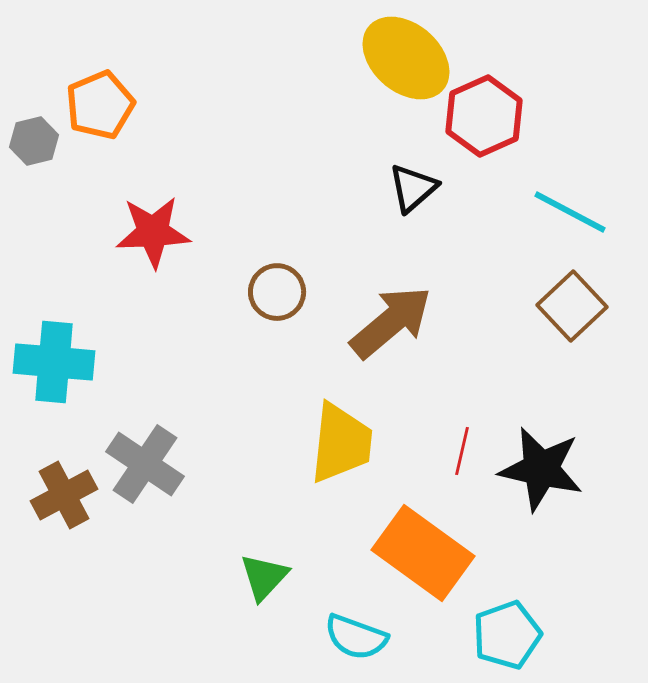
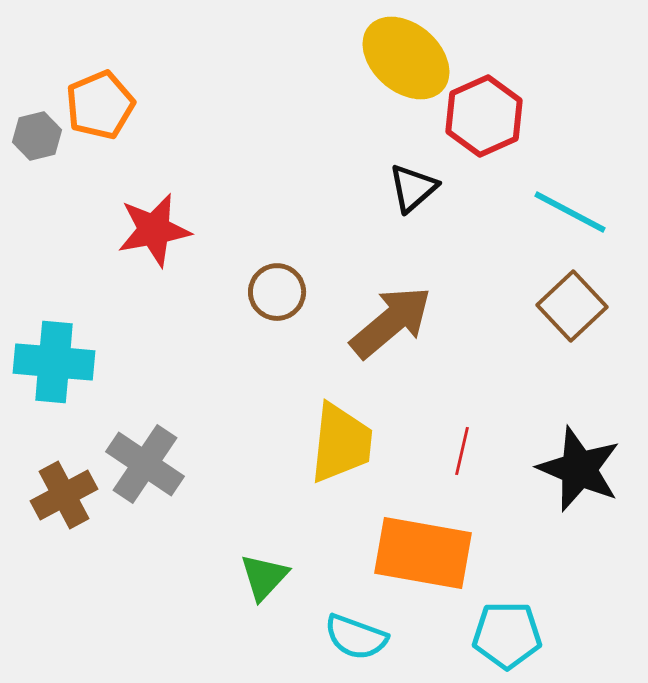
gray hexagon: moved 3 px right, 5 px up
red star: moved 1 px right, 2 px up; rotated 8 degrees counterclockwise
black star: moved 38 px right; rotated 10 degrees clockwise
orange rectangle: rotated 26 degrees counterclockwise
cyan pentagon: rotated 20 degrees clockwise
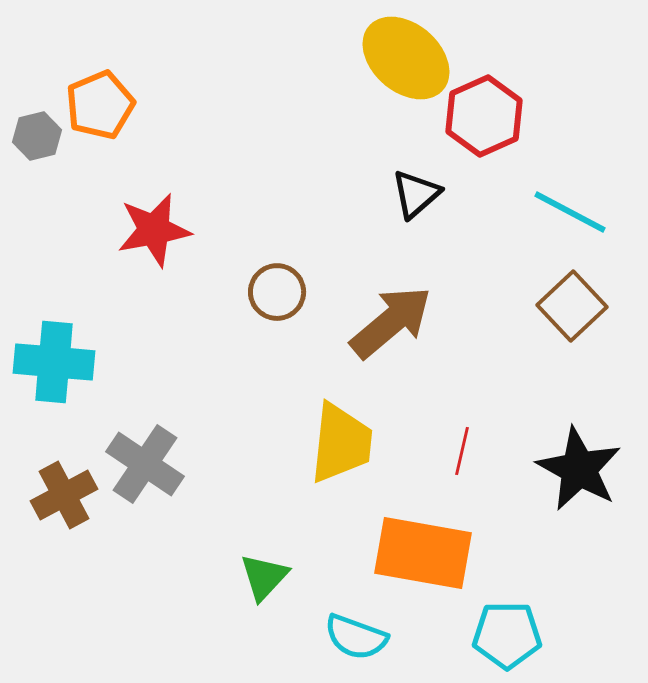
black triangle: moved 3 px right, 6 px down
black star: rotated 6 degrees clockwise
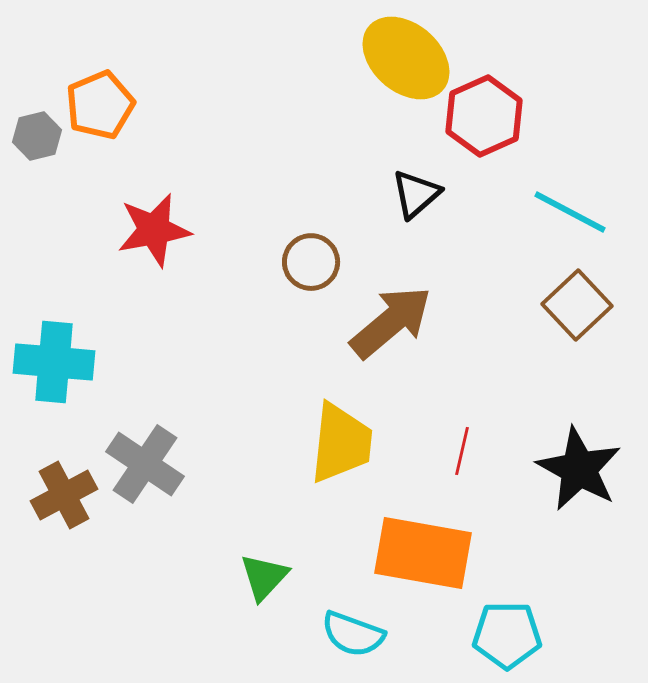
brown circle: moved 34 px right, 30 px up
brown square: moved 5 px right, 1 px up
cyan semicircle: moved 3 px left, 3 px up
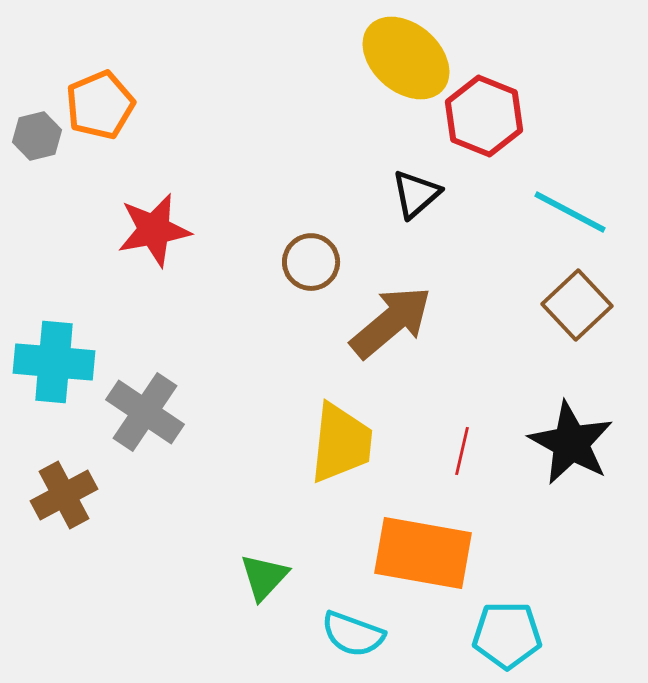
red hexagon: rotated 14 degrees counterclockwise
gray cross: moved 52 px up
black star: moved 8 px left, 26 px up
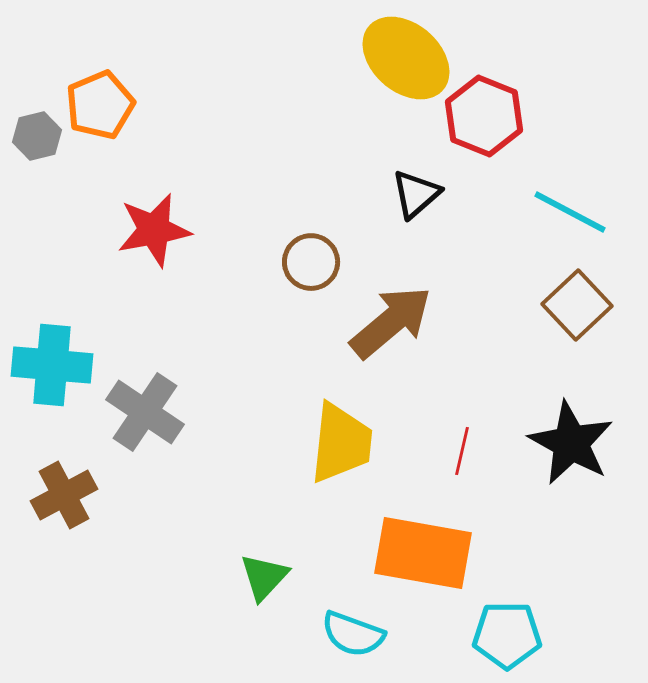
cyan cross: moved 2 px left, 3 px down
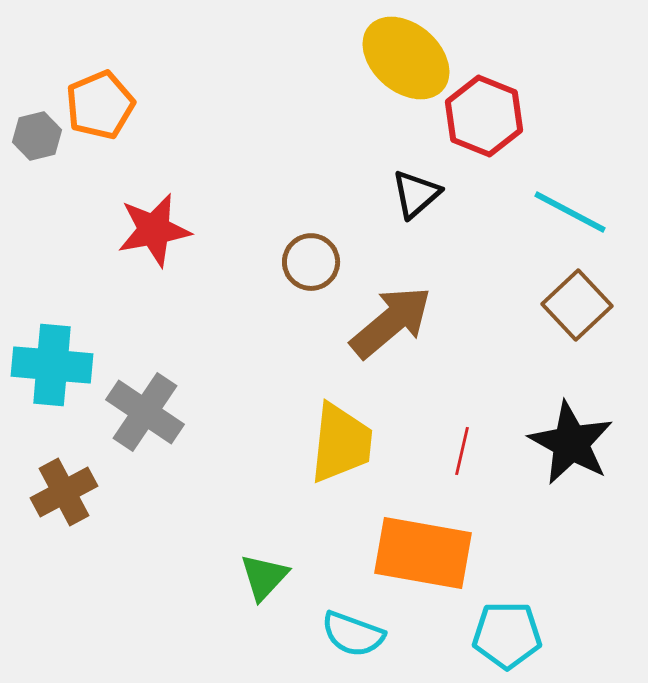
brown cross: moved 3 px up
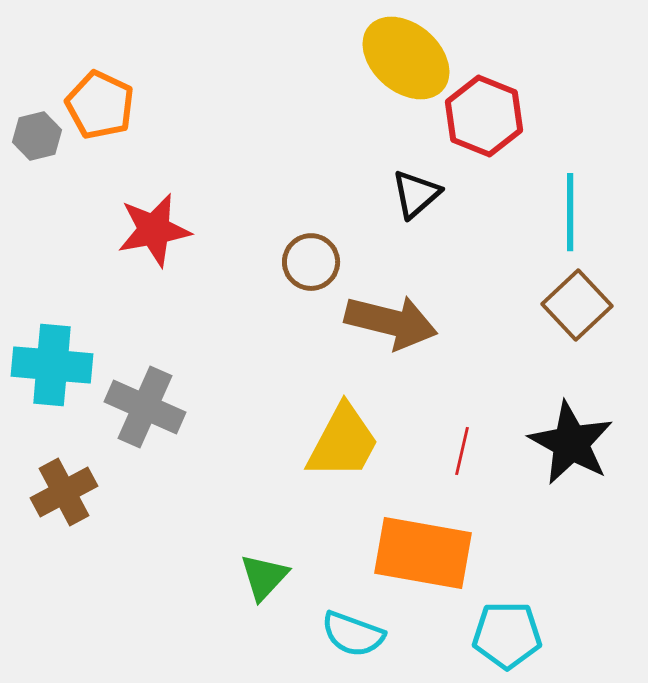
orange pentagon: rotated 24 degrees counterclockwise
cyan line: rotated 62 degrees clockwise
brown arrow: rotated 54 degrees clockwise
gray cross: moved 5 px up; rotated 10 degrees counterclockwise
yellow trapezoid: moved 2 px right, 1 px up; rotated 22 degrees clockwise
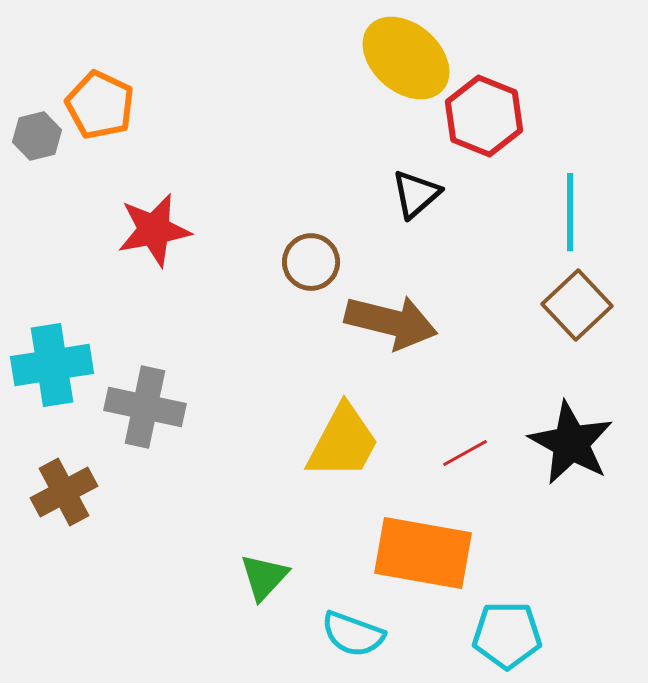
cyan cross: rotated 14 degrees counterclockwise
gray cross: rotated 12 degrees counterclockwise
red line: moved 3 px right, 2 px down; rotated 48 degrees clockwise
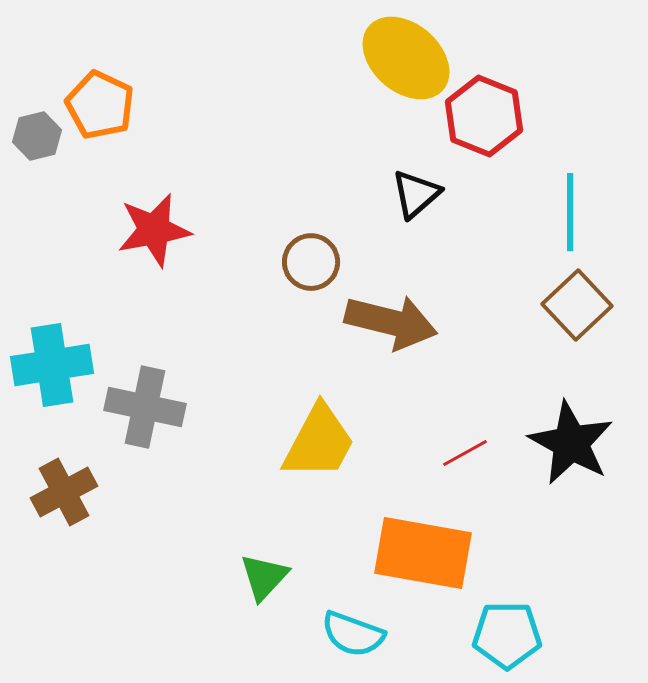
yellow trapezoid: moved 24 px left
